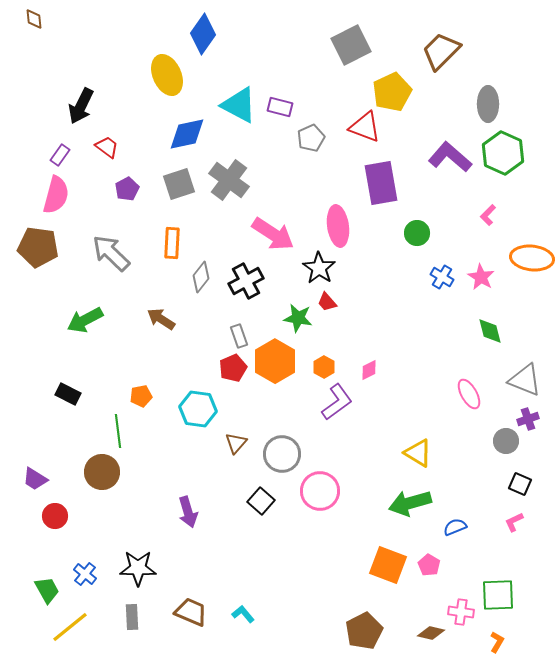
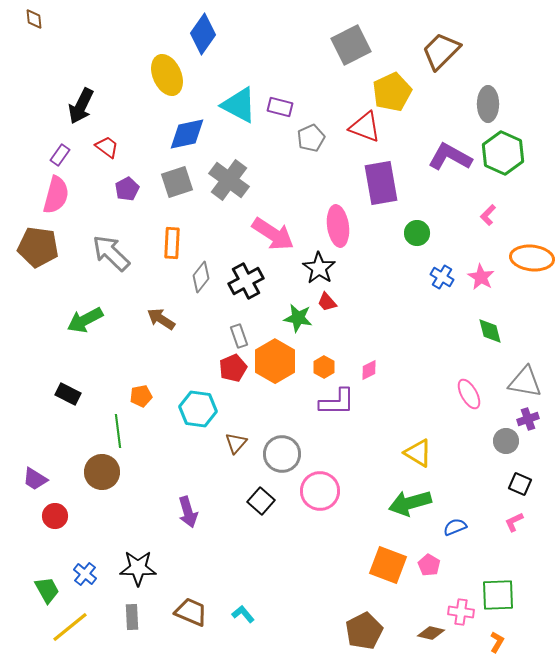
purple L-shape at (450, 157): rotated 12 degrees counterclockwise
gray square at (179, 184): moved 2 px left, 2 px up
gray triangle at (525, 380): moved 2 px down; rotated 12 degrees counterclockwise
purple L-shape at (337, 402): rotated 36 degrees clockwise
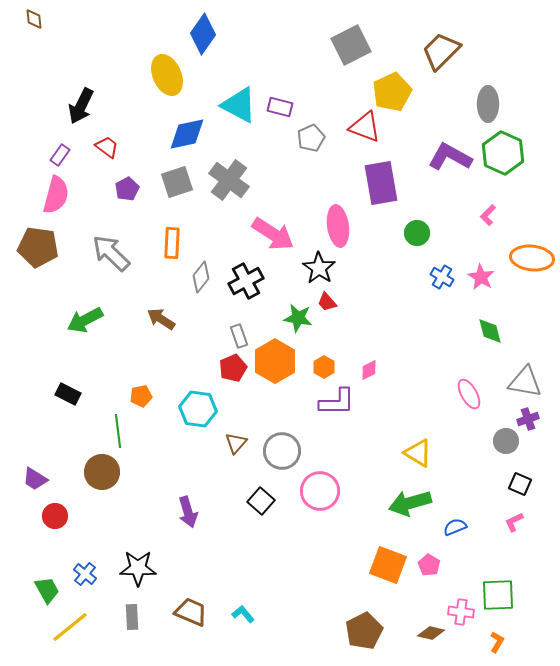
gray circle at (282, 454): moved 3 px up
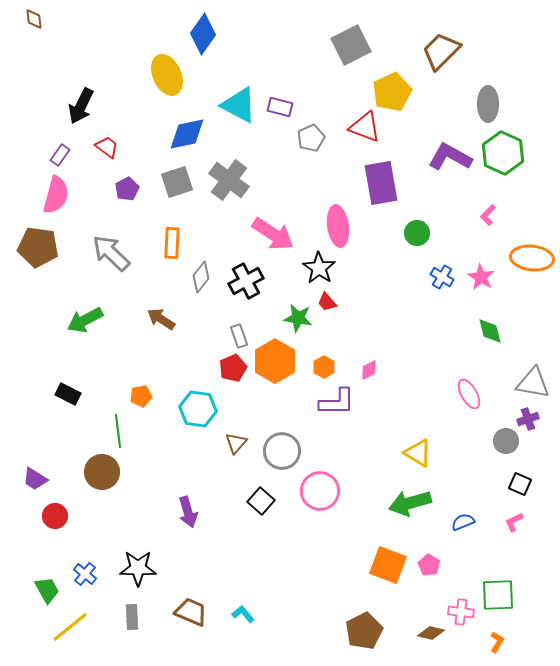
gray triangle at (525, 382): moved 8 px right, 1 px down
blue semicircle at (455, 527): moved 8 px right, 5 px up
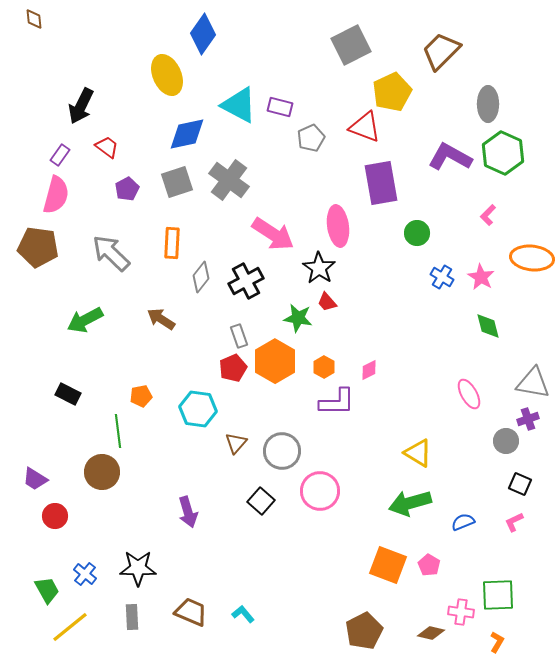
green diamond at (490, 331): moved 2 px left, 5 px up
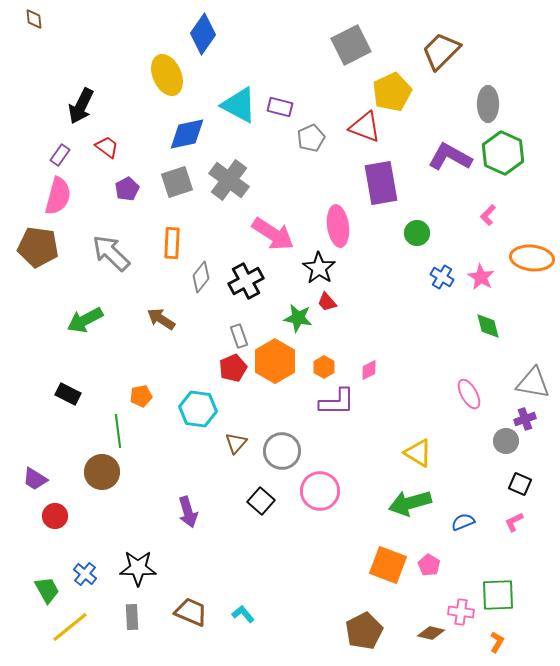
pink semicircle at (56, 195): moved 2 px right, 1 px down
purple cross at (528, 419): moved 3 px left
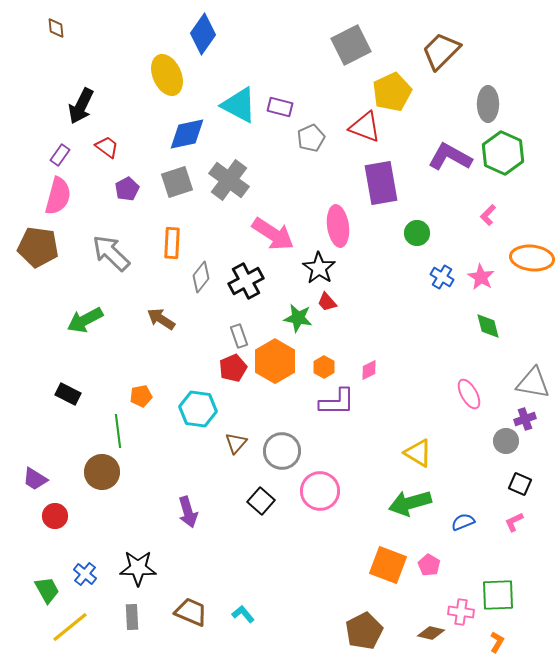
brown diamond at (34, 19): moved 22 px right, 9 px down
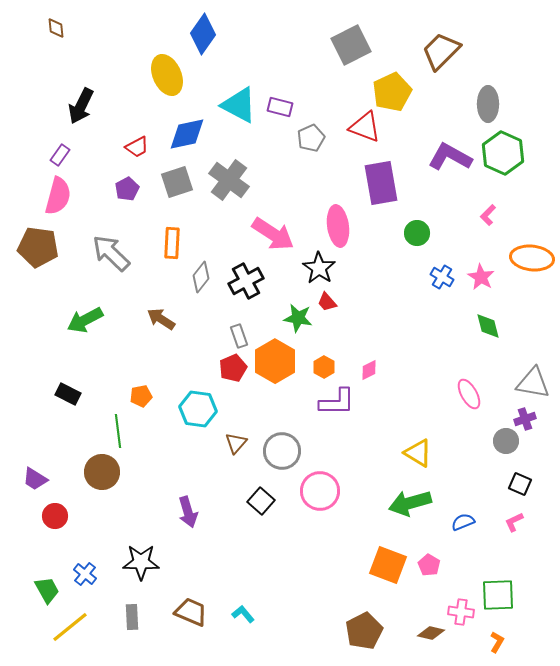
red trapezoid at (107, 147): moved 30 px right; rotated 115 degrees clockwise
black star at (138, 568): moved 3 px right, 6 px up
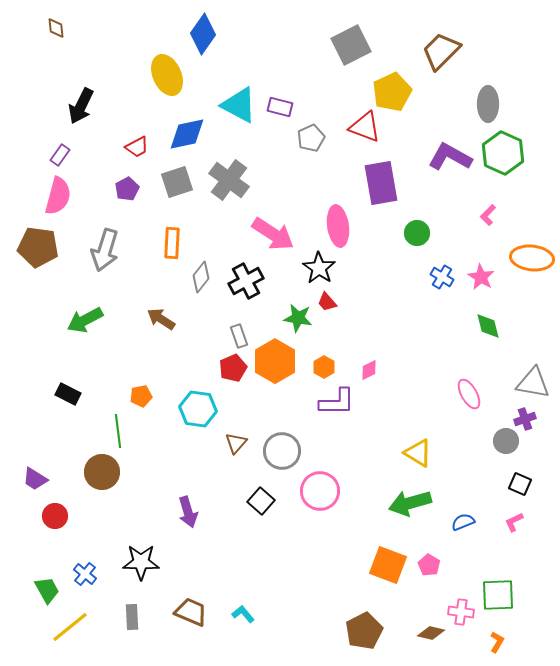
gray arrow at (111, 253): moved 6 px left, 3 px up; rotated 117 degrees counterclockwise
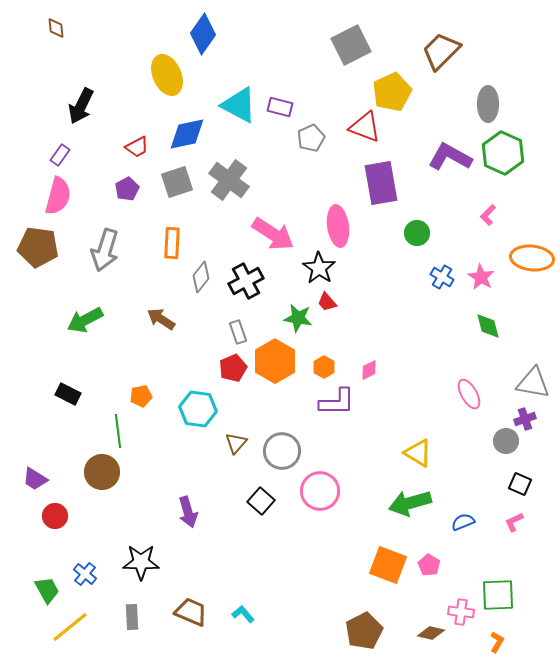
gray rectangle at (239, 336): moved 1 px left, 4 px up
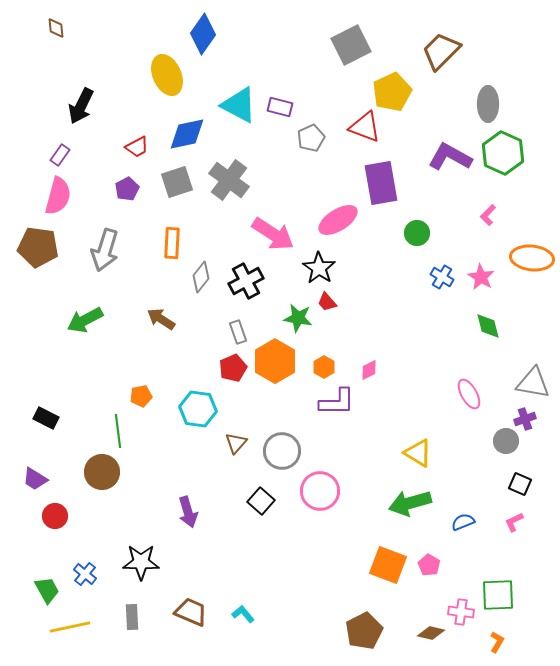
pink ellipse at (338, 226): moved 6 px up; rotated 66 degrees clockwise
black rectangle at (68, 394): moved 22 px left, 24 px down
yellow line at (70, 627): rotated 27 degrees clockwise
